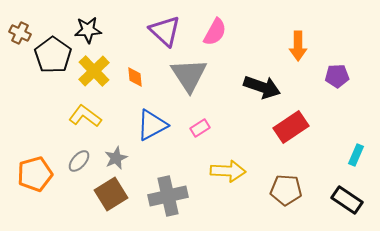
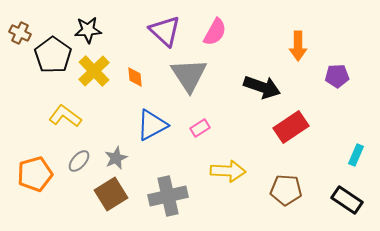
yellow L-shape: moved 20 px left
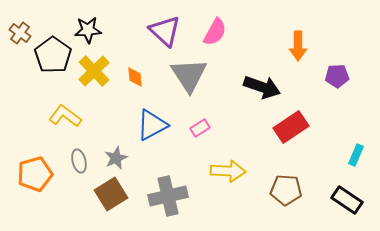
brown cross: rotated 10 degrees clockwise
gray ellipse: rotated 55 degrees counterclockwise
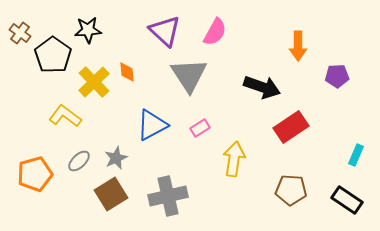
yellow cross: moved 11 px down
orange diamond: moved 8 px left, 5 px up
gray ellipse: rotated 60 degrees clockwise
yellow arrow: moved 6 px right, 12 px up; rotated 84 degrees counterclockwise
brown pentagon: moved 5 px right
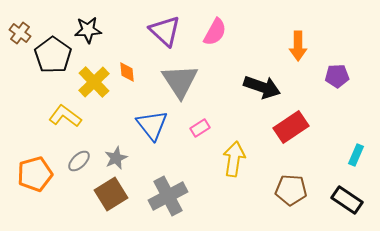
gray triangle: moved 9 px left, 6 px down
blue triangle: rotated 40 degrees counterclockwise
gray cross: rotated 15 degrees counterclockwise
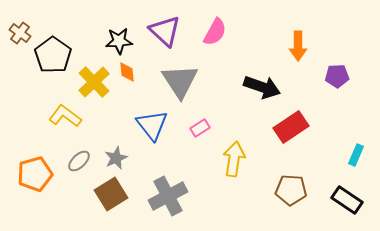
black star: moved 31 px right, 11 px down
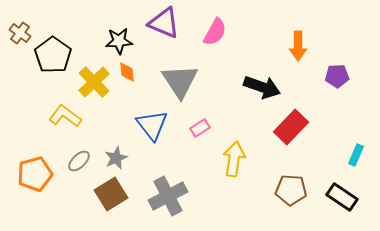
purple triangle: moved 1 px left, 8 px up; rotated 20 degrees counterclockwise
red rectangle: rotated 12 degrees counterclockwise
black rectangle: moved 5 px left, 3 px up
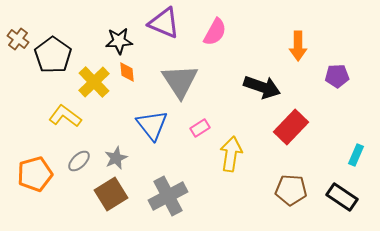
brown cross: moved 2 px left, 6 px down
yellow arrow: moved 3 px left, 5 px up
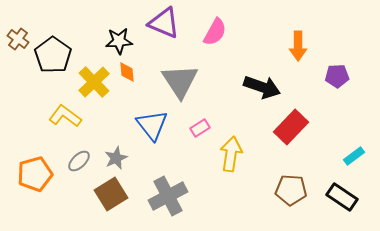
cyan rectangle: moved 2 px left, 1 px down; rotated 30 degrees clockwise
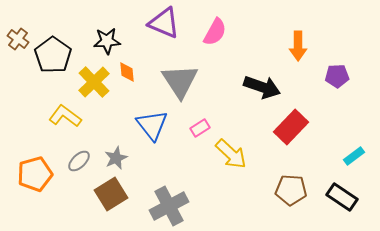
black star: moved 12 px left
yellow arrow: rotated 124 degrees clockwise
gray cross: moved 1 px right, 10 px down
